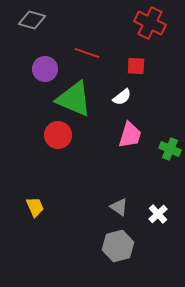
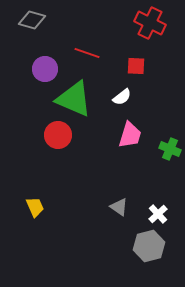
gray hexagon: moved 31 px right
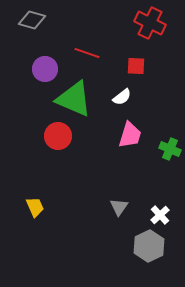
red circle: moved 1 px down
gray triangle: rotated 30 degrees clockwise
white cross: moved 2 px right, 1 px down
gray hexagon: rotated 12 degrees counterclockwise
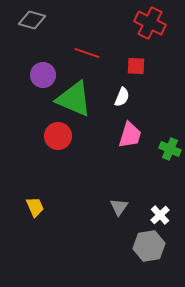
purple circle: moved 2 px left, 6 px down
white semicircle: rotated 30 degrees counterclockwise
gray hexagon: rotated 16 degrees clockwise
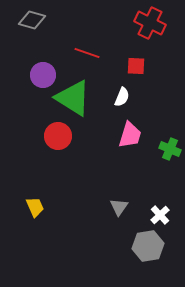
green triangle: moved 1 px left, 1 px up; rotated 9 degrees clockwise
gray hexagon: moved 1 px left
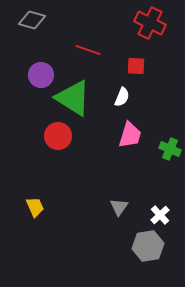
red line: moved 1 px right, 3 px up
purple circle: moved 2 px left
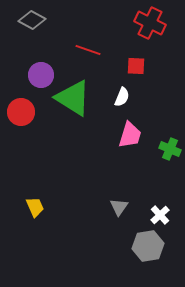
gray diamond: rotated 12 degrees clockwise
red circle: moved 37 px left, 24 px up
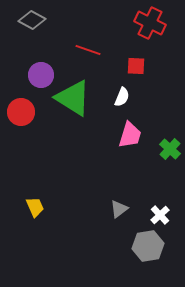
green cross: rotated 20 degrees clockwise
gray triangle: moved 2 px down; rotated 18 degrees clockwise
